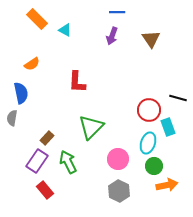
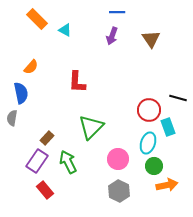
orange semicircle: moved 1 px left, 3 px down; rotated 14 degrees counterclockwise
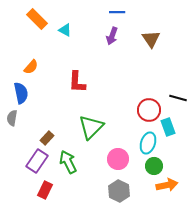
red rectangle: rotated 66 degrees clockwise
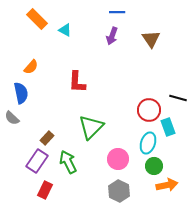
gray semicircle: rotated 56 degrees counterclockwise
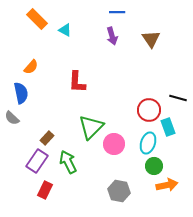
purple arrow: rotated 36 degrees counterclockwise
pink circle: moved 4 px left, 15 px up
gray hexagon: rotated 15 degrees counterclockwise
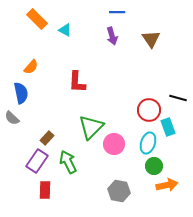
red rectangle: rotated 24 degrees counterclockwise
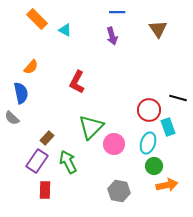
brown triangle: moved 7 px right, 10 px up
red L-shape: rotated 25 degrees clockwise
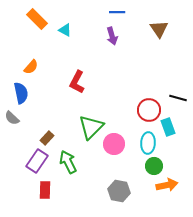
brown triangle: moved 1 px right
cyan ellipse: rotated 15 degrees counterclockwise
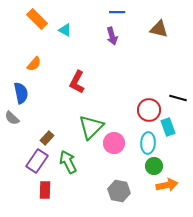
brown triangle: rotated 42 degrees counterclockwise
orange semicircle: moved 3 px right, 3 px up
pink circle: moved 1 px up
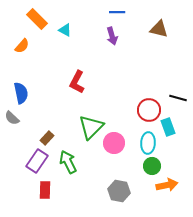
orange semicircle: moved 12 px left, 18 px up
green circle: moved 2 px left
